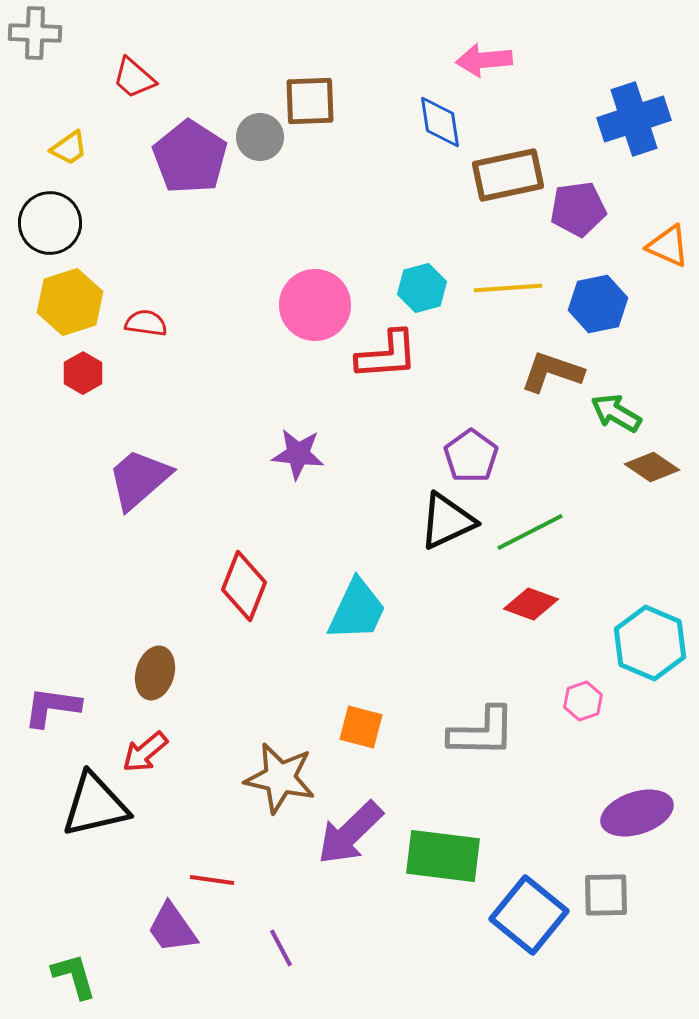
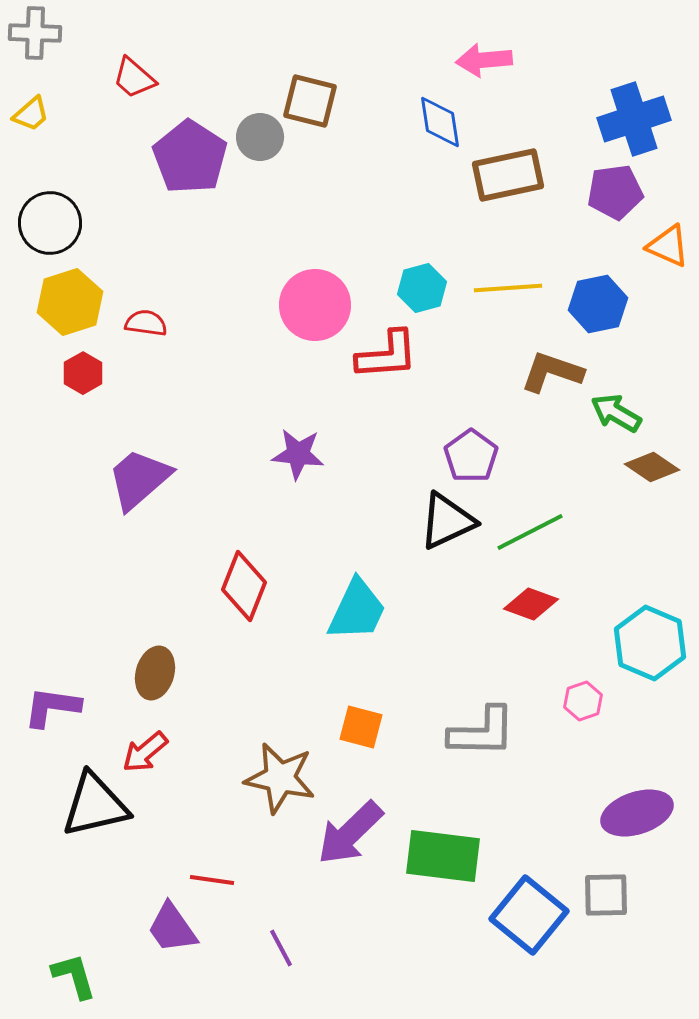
brown square at (310, 101): rotated 16 degrees clockwise
yellow trapezoid at (69, 148): moved 38 px left, 34 px up; rotated 6 degrees counterclockwise
purple pentagon at (578, 209): moved 37 px right, 17 px up
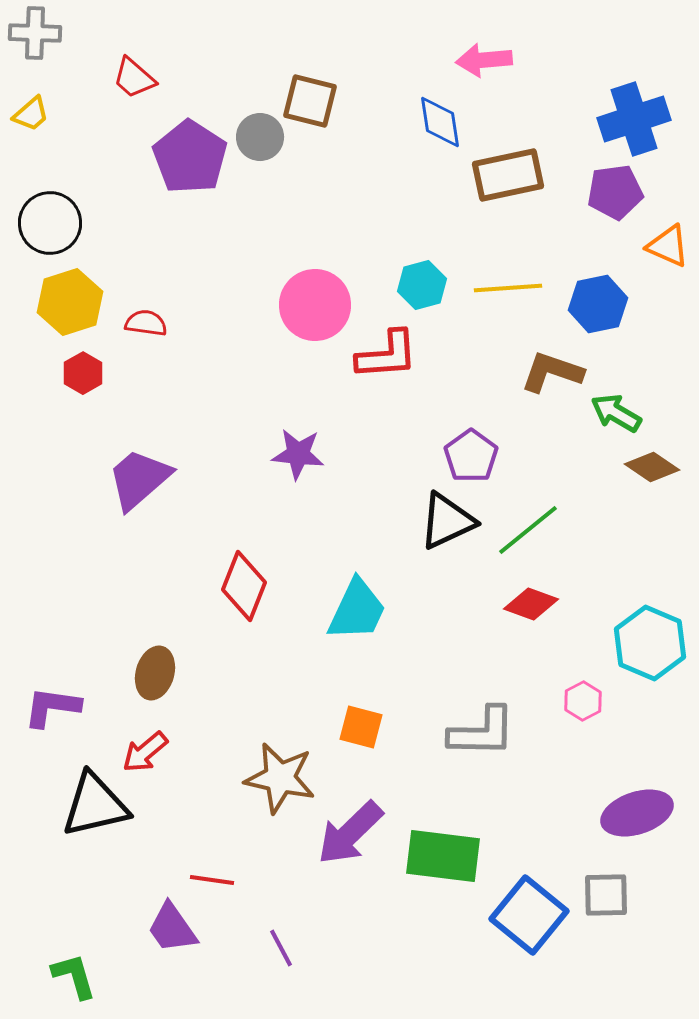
cyan hexagon at (422, 288): moved 3 px up
green line at (530, 532): moved 2 px left, 2 px up; rotated 12 degrees counterclockwise
pink hexagon at (583, 701): rotated 9 degrees counterclockwise
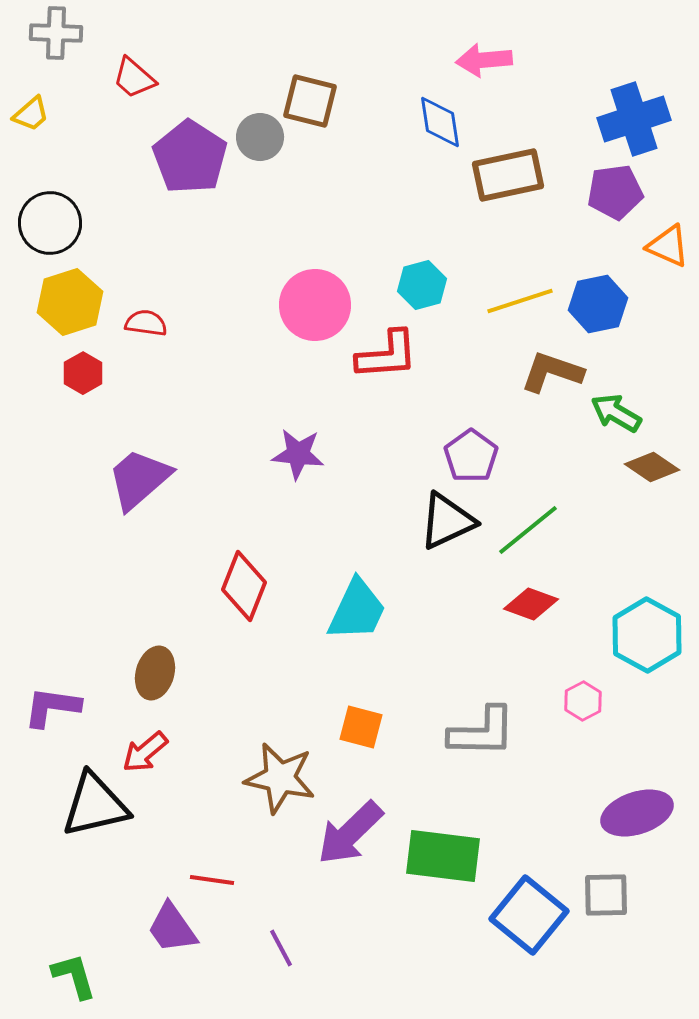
gray cross at (35, 33): moved 21 px right
yellow line at (508, 288): moved 12 px right, 13 px down; rotated 14 degrees counterclockwise
cyan hexagon at (650, 643): moved 3 px left, 8 px up; rotated 6 degrees clockwise
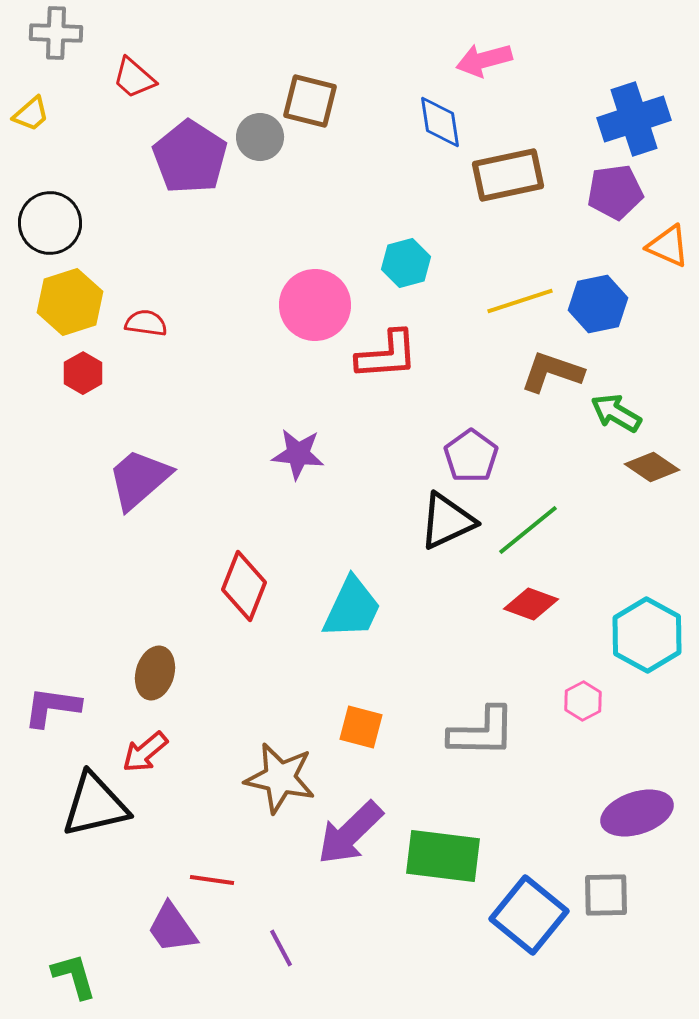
pink arrow at (484, 60): rotated 10 degrees counterclockwise
cyan hexagon at (422, 285): moved 16 px left, 22 px up
cyan trapezoid at (357, 610): moved 5 px left, 2 px up
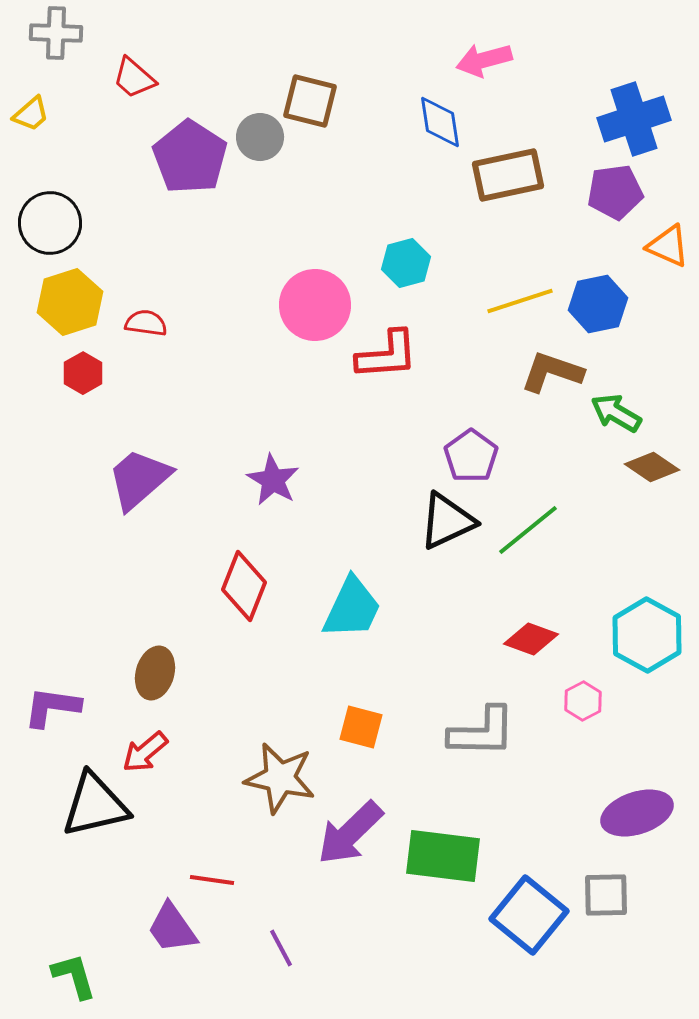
purple star at (298, 454): moved 25 px left, 26 px down; rotated 24 degrees clockwise
red diamond at (531, 604): moved 35 px down
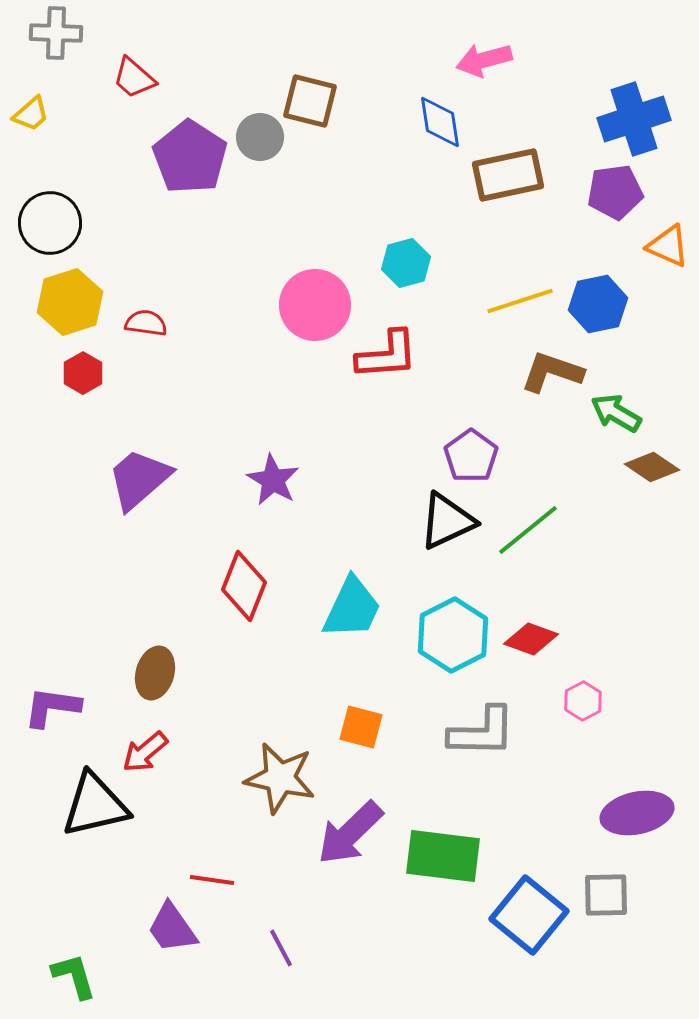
cyan hexagon at (647, 635): moved 194 px left; rotated 4 degrees clockwise
purple ellipse at (637, 813): rotated 6 degrees clockwise
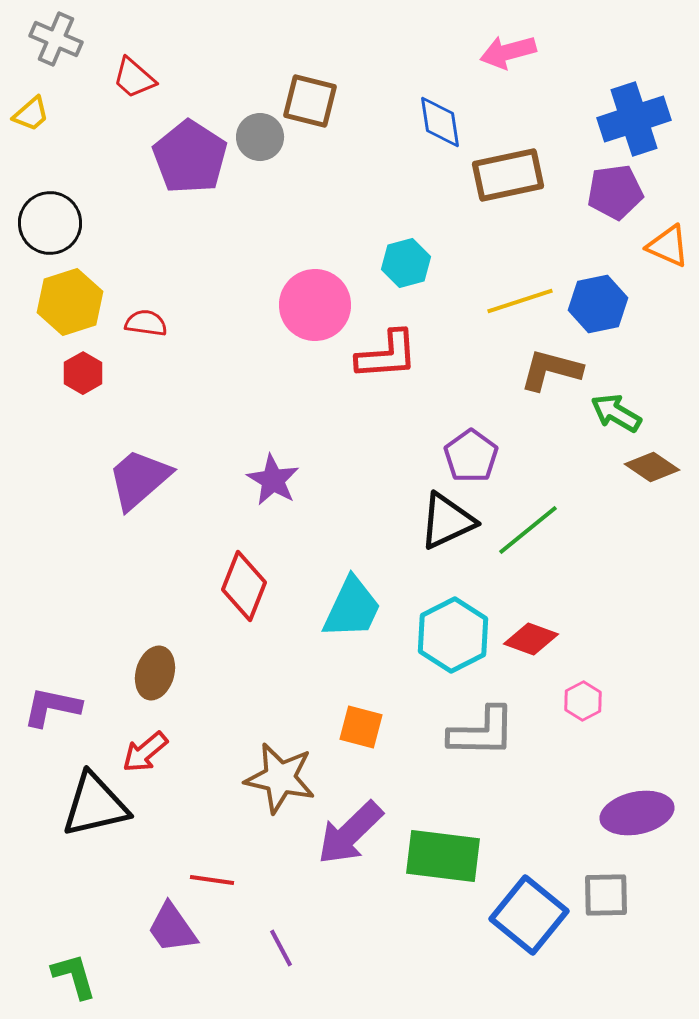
gray cross at (56, 33): moved 6 px down; rotated 21 degrees clockwise
pink arrow at (484, 60): moved 24 px right, 8 px up
brown L-shape at (552, 372): moved 1 px left, 2 px up; rotated 4 degrees counterclockwise
purple L-shape at (52, 707): rotated 4 degrees clockwise
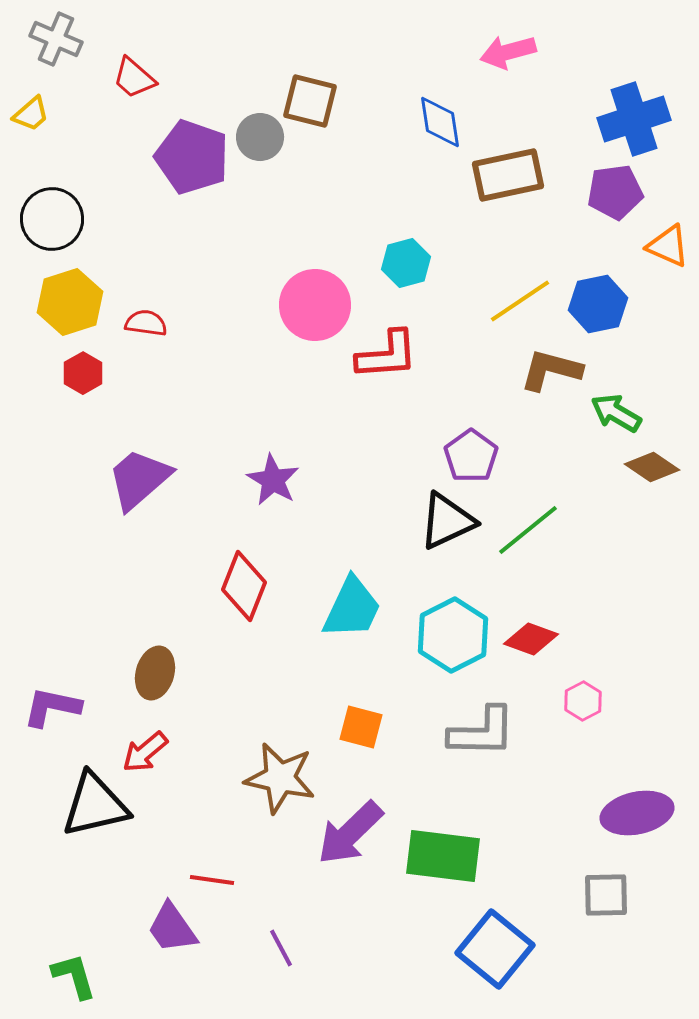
purple pentagon at (190, 157): moved 2 px right; rotated 14 degrees counterclockwise
black circle at (50, 223): moved 2 px right, 4 px up
yellow line at (520, 301): rotated 16 degrees counterclockwise
blue square at (529, 915): moved 34 px left, 34 px down
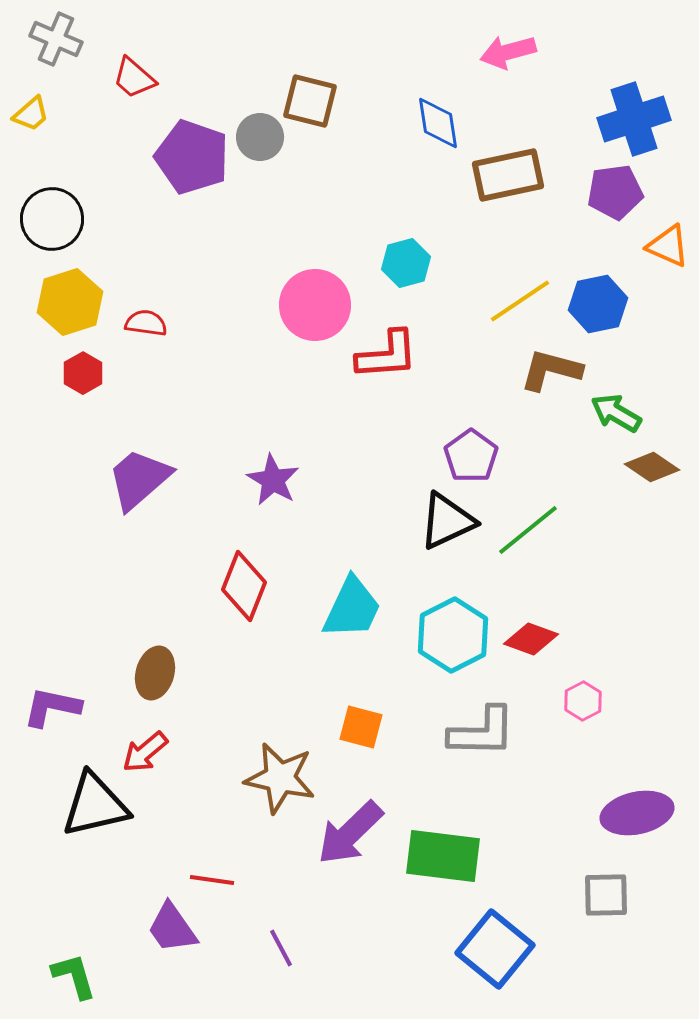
blue diamond at (440, 122): moved 2 px left, 1 px down
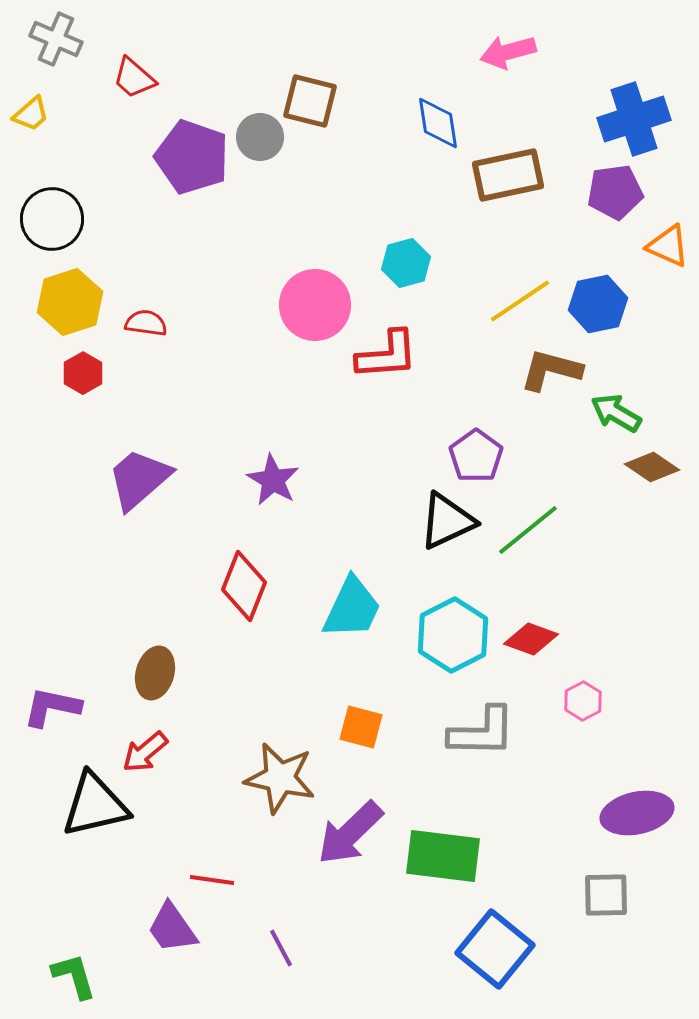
purple pentagon at (471, 456): moved 5 px right
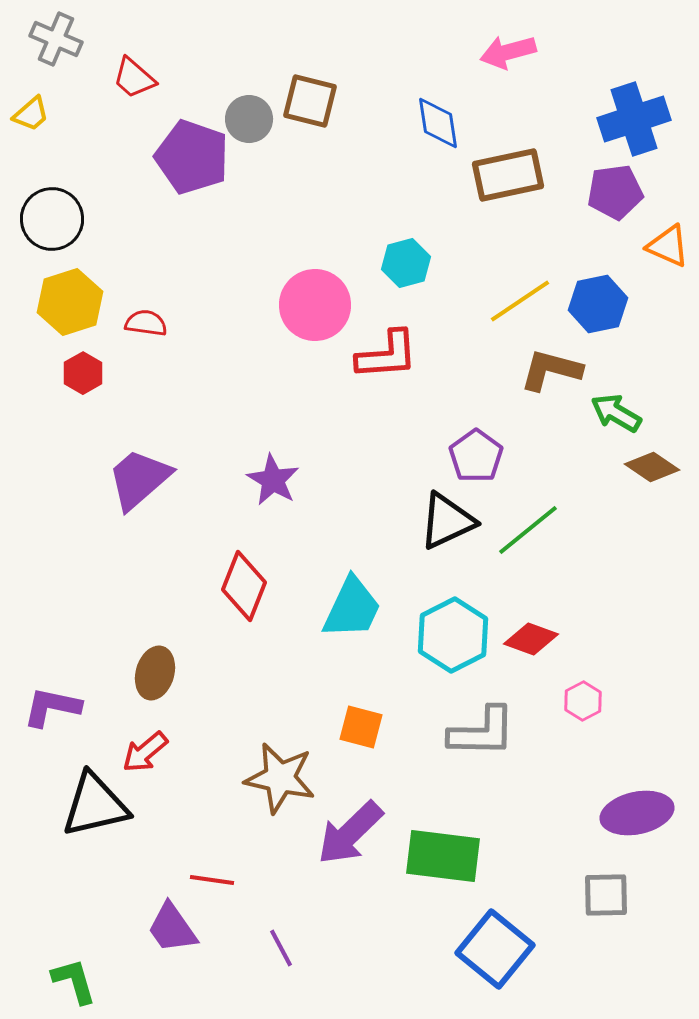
gray circle at (260, 137): moved 11 px left, 18 px up
green L-shape at (74, 976): moved 5 px down
